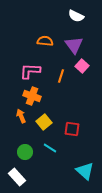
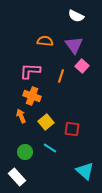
yellow square: moved 2 px right
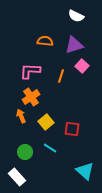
purple triangle: rotated 48 degrees clockwise
orange cross: moved 1 px left, 1 px down; rotated 36 degrees clockwise
